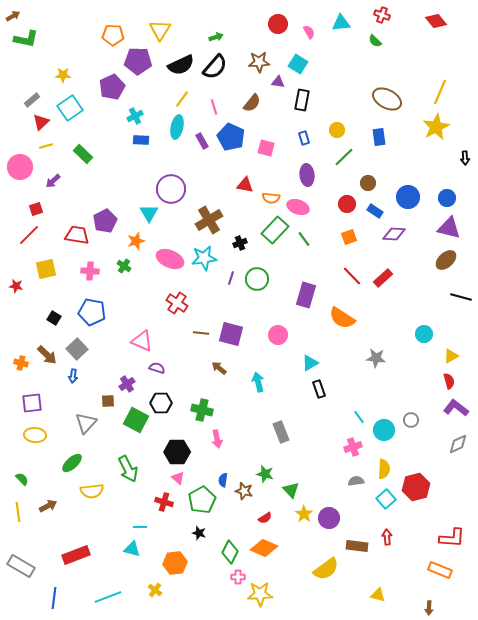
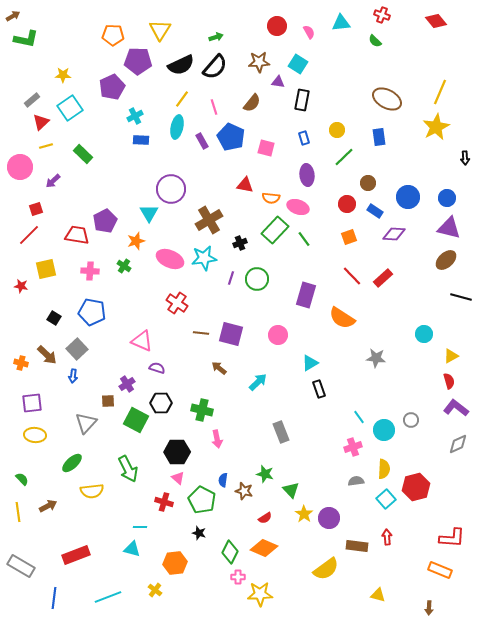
red circle at (278, 24): moved 1 px left, 2 px down
red star at (16, 286): moved 5 px right
cyan arrow at (258, 382): rotated 60 degrees clockwise
green pentagon at (202, 500): rotated 16 degrees counterclockwise
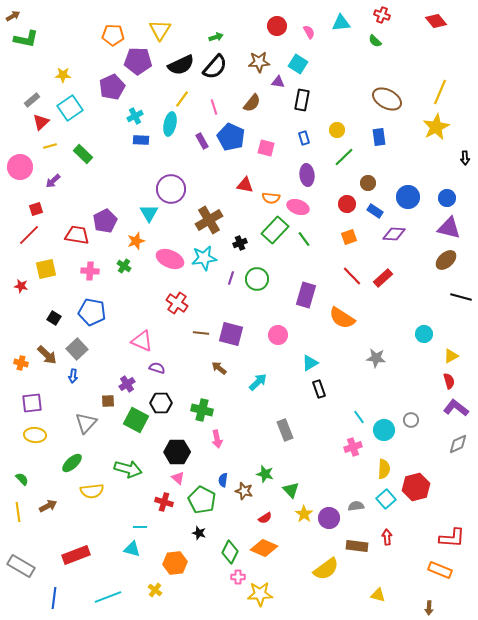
cyan ellipse at (177, 127): moved 7 px left, 3 px up
yellow line at (46, 146): moved 4 px right
gray rectangle at (281, 432): moved 4 px right, 2 px up
green arrow at (128, 469): rotated 48 degrees counterclockwise
gray semicircle at (356, 481): moved 25 px down
